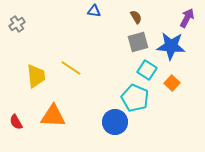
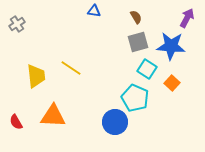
cyan square: moved 1 px up
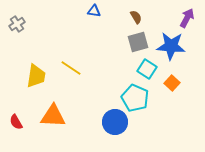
yellow trapezoid: rotated 15 degrees clockwise
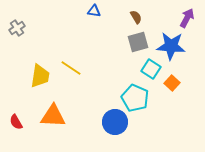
gray cross: moved 4 px down
cyan square: moved 4 px right
yellow trapezoid: moved 4 px right
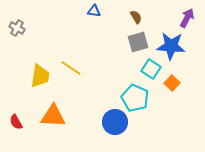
gray cross: rotated 28 degrees counterclockwise
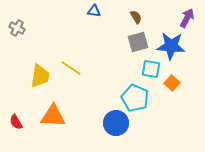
cyan square: rotated 24 degrees counterclockwise
blue circle: moved 1 px right, 1 px down
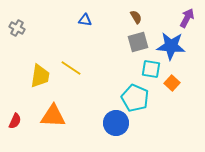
blue triangle: moved 9 px left, 9 px down
red semicircle: moved 1 px left, 1 px up; rotated 126 degrees counterclockwise
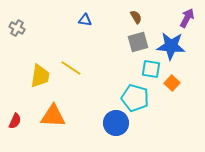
cyan pentagon: rotated 8 degrees counterclockwise
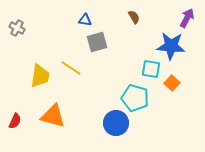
brown semicircle: moved 2 px left
gray square: moved 41 px left
orange triangle: rotated 12 degrees clockwise
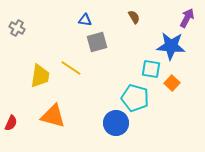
red semicircle: moved 4 px left, 2 px down
